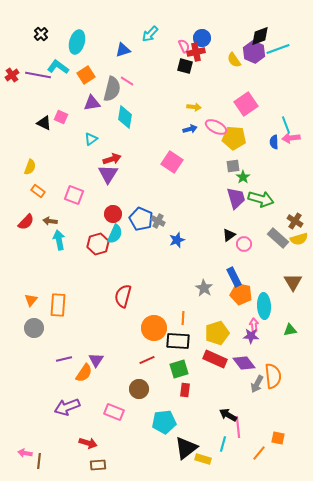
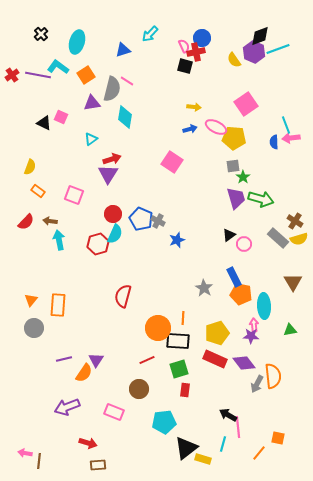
orange circle at (154, 328): moved 4 px right
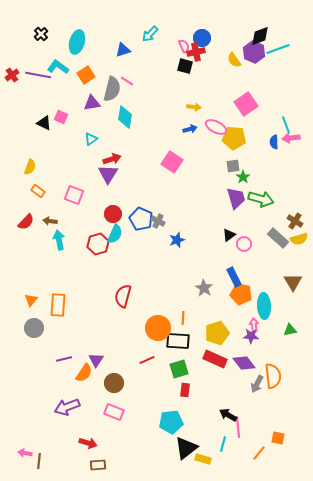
brown circle at (139, 389): moved 25 px left, 6 px up
cyan pentagon at (164, 422): moved 7 px right
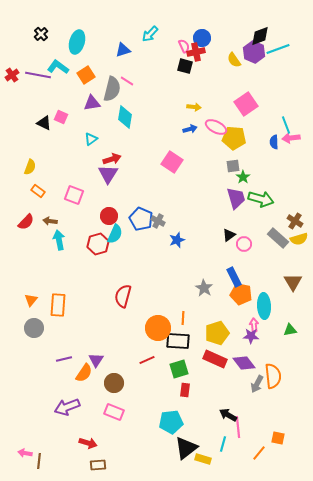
red circle at (113, 214): moved 4 px left, 2 px down
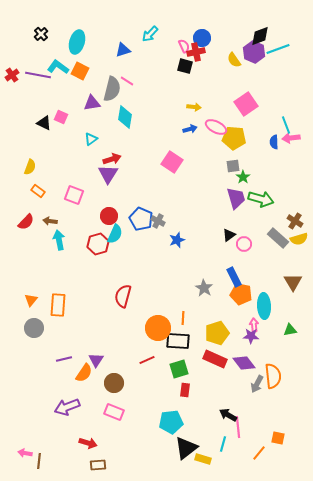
orange square at (86, 75): moved 6 px left, 4 px up; rotated 30 degrees counterclockwise
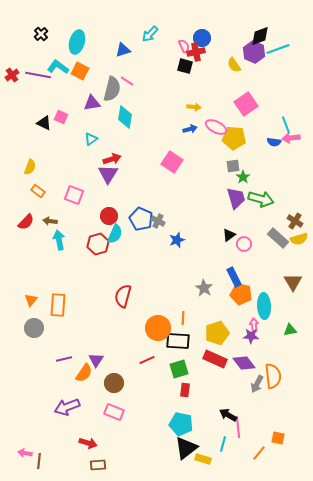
yellow semicircle at (234, 60): moved 5 px down
blue semicircle at (274, 142): rotated 80 degrees counterclockwise
cyan pentagon at (171, 422): moved 10 px right, 2 px down; rotated 20 degrees clockwise
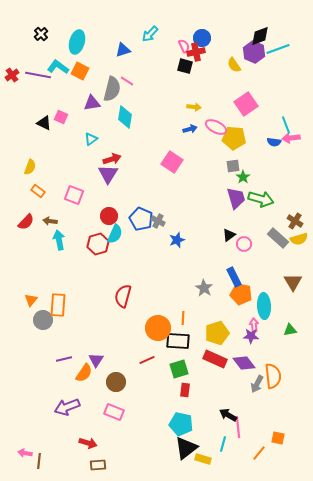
gray circle at (34, 328): moved 9 px right, 8 px up
brown circle at (114, 383): moved 2 px right, 1 px up
